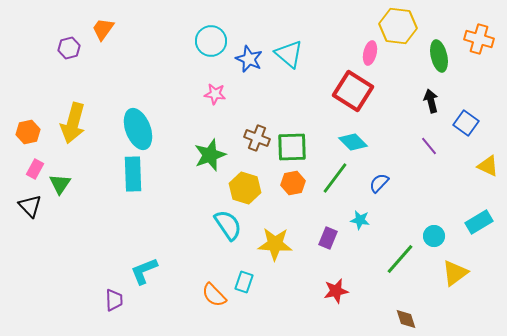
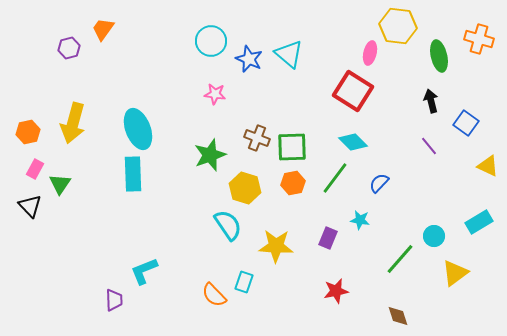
yellow star at (275, 244): moved 1 px right, 2 px down
brown diamond at (406, 319): moved 8 px left, 3 px up
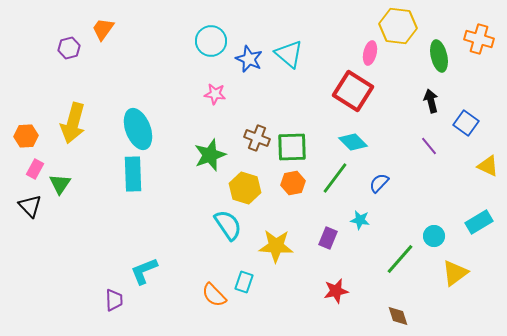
orange hexagon at (28, 132): moved 2 px left, 4 px down; rotated 10 degrees clockwise
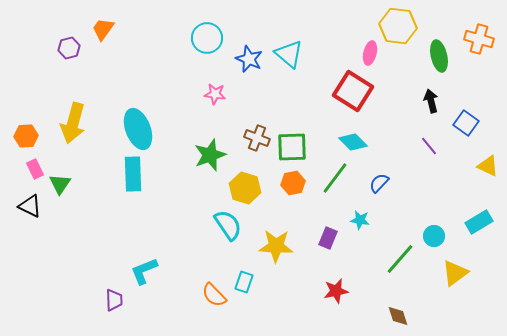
cyan circle at (211, 41): moved 4 px left, 3 px up
pink rectangle at (35, 169): rotated 54 degrees counterclockwise
black triangle at (30, 206): rotated 20 degrees counterclockwise
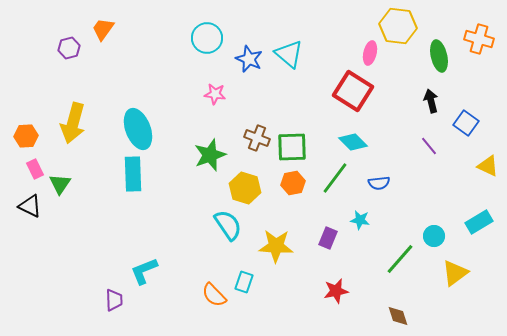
blue semicircle at (379, 183): rotated 140 degrees counterclockwise
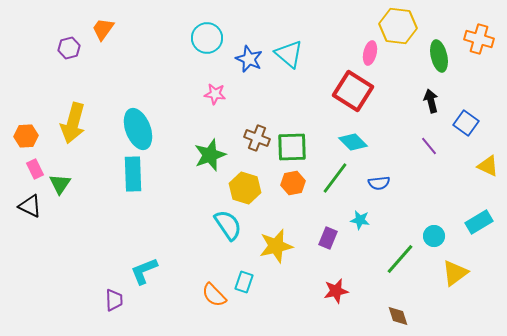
yellow star at (276, 246): rotated 16 degrees counterclockwise
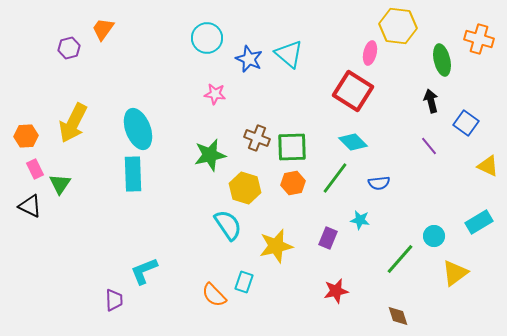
green ellipse at (439, 56): moved 3 px right, 4 px down
yellow arrow at (73, 123): rotated 12 degrees clockwise
green star at (210, 155): rotated 8 degrees clockwise
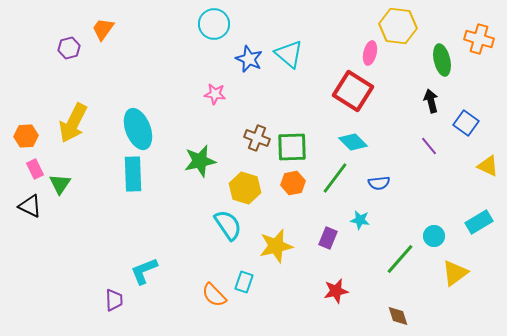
cyan circle at (207, 38): moved 7 px right, 14 px up
green star at (210, 155): moved 10 px left, 6 px down
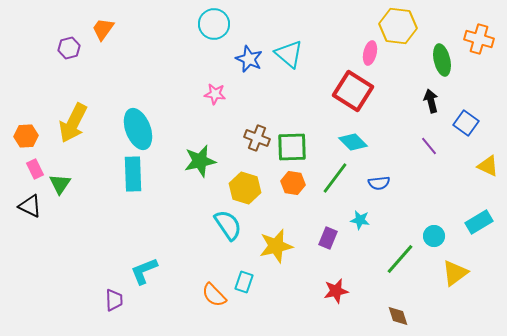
orange hexagon at (293, 183): rotated 20 degrees clockwise
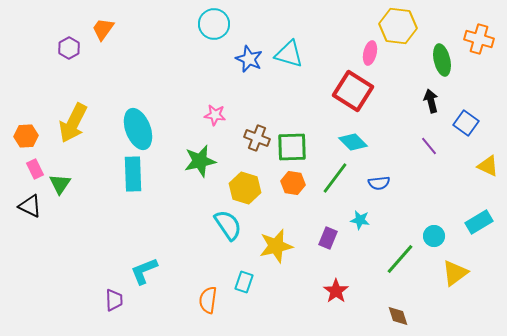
purple hexagon at (69, 48): rotated 15 degrees counterclockwise
cyan triangle at (289, 54): rotated 24 degrees counterclockwise
pink star at (215, 94): moved 21 px down
red star at (336, 291): rotated 25 degrees counterclockwise
orange semicircle at (214, 295): moved 6 px left, 5 px down; rotated 52 degrees clockwise
